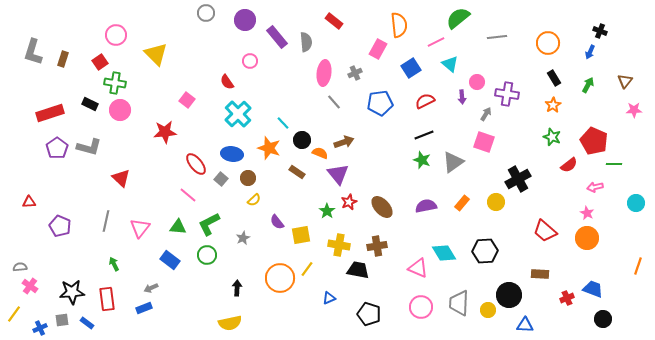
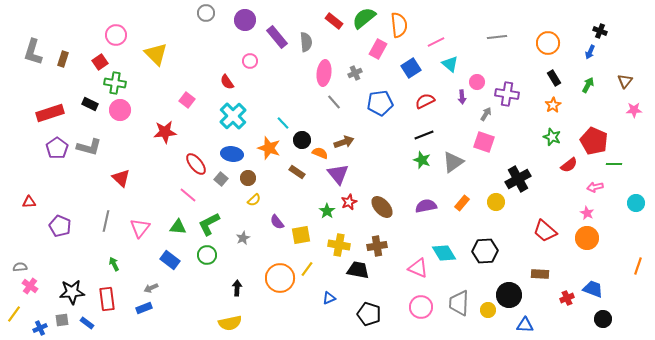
green semicircle at (458, 18): moved 94 px left
cyan cross at (238, 114): moved 5 px left, 2 px down
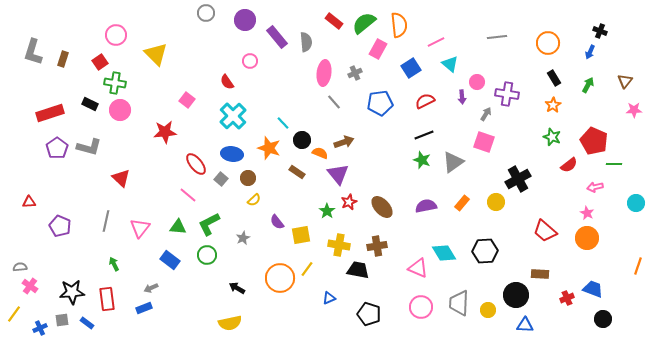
green semicircle at (364, 18): moved 5 px down
black arrow at (237, 288): rotated 63 degrees counterclockwise
black circle at (509, 295): moved 7 px right
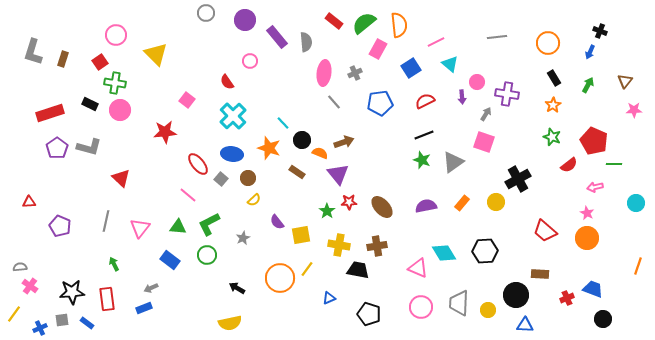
red ellipse at (196, 164): moved 2 px right
red star at (349, 202): rotated 21 degrees clockwise
